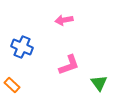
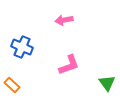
green triangle: moved 8 px right
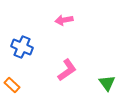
pink L-shape: moved 2 px left, 5 px down; rotated 15 degrees counterclockwise
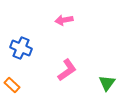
blue cross: moved 1 px left, 1 px down
green triangle: rotated 12 degrees clockwise
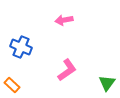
blue cross: moved 1 px up
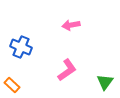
pink arrow: moved 7 px right, 5 px down
green triangle: moved 2 px left, 1 px up
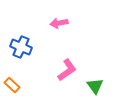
pink arrow: moved 12 px left, 2 px up
green triangle: moved 10 px left, 4 px down; rotated 12 degrees counterclockwise
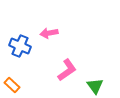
pink arrow: moved 10 px left, 10 px down
blue cross: moved 1 px left, 1 px up
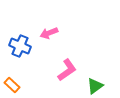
pink arrow: rotated 12 degrees counterclockwise
green triangle: rotated 30 degrees clockwise
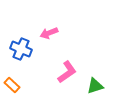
blue cross: moved 1 px right, 3 px down
pink L-shape: moved 2 px down
green triangle: rotated 18 degrees clockwise
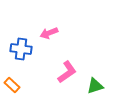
blue cross: rotated 15 degrees counterclockwise
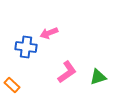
blue cross: moved 5 px right, 2 px up
green triangle: moved 3 px right, 9 px up
